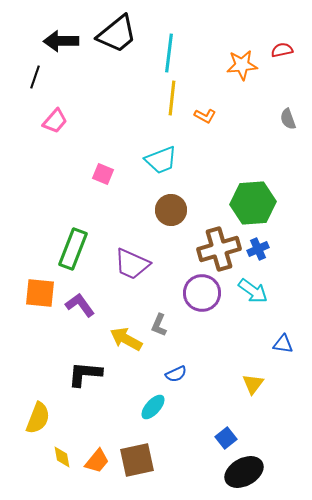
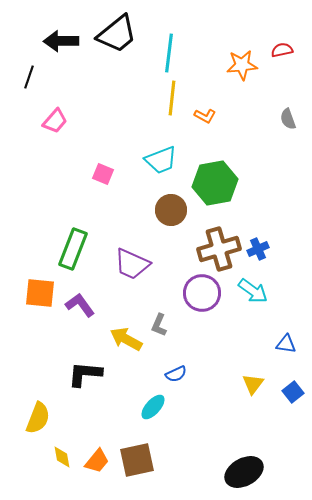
black line: moved 6 px left
green hexagon: moved 38 px left, 20 px up; rotated 6 degrees counterclockwise
blue triangle: moved 3 px right
blue square: moved 67 px right, 46 px up
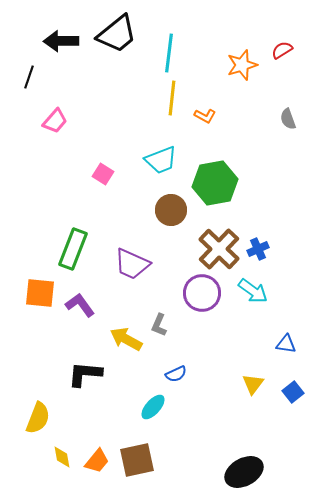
red semicircle: rotated 20 degrees counterclockwise
orange star: rotated 12 degrees counterclockwise
pink square: rotated 10 degrees clockwise
brown cross: rotated 30 degrees counterclockwise
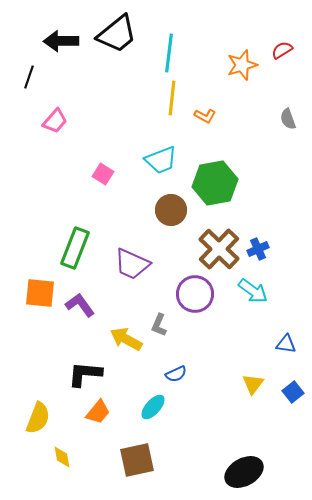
green rectangle: moved 2 px right, 1 px up
purple circle: moved 7 px left, 1 px down
orange trapezoid: moved 1 px right, 49 px up
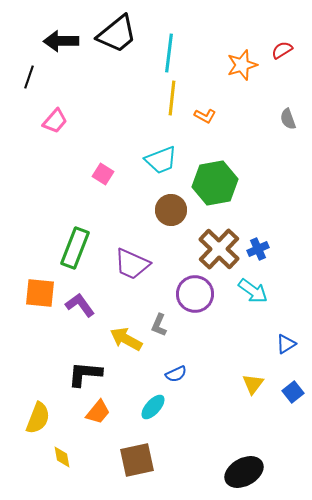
blue triangle: rotated 40 degrees counterclockwise
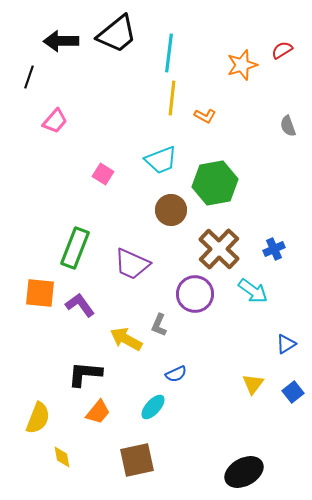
gray semicircle: moved 7 px down
blue cross: moved 16 px right
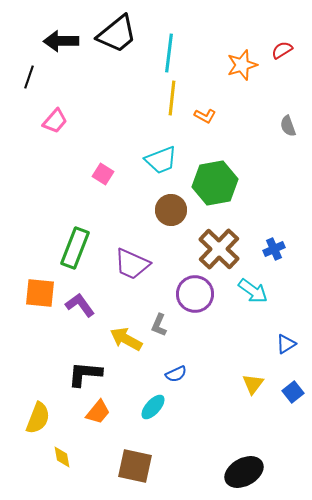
brown square: moved 2 px left, 6 px down; rotated 24 degrees clockwise
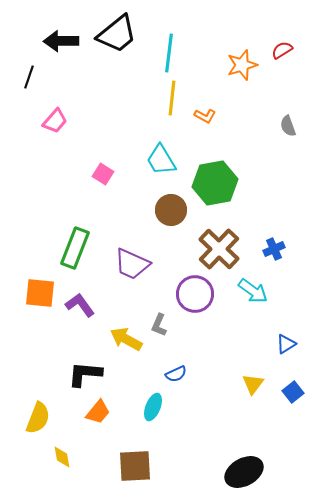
cyan trapezoid: rotated 80 degrees clockwise
cyan ellipse: rotated 20 degrees counterclockwise
brown square: rotated 15 degrees counterclockwise
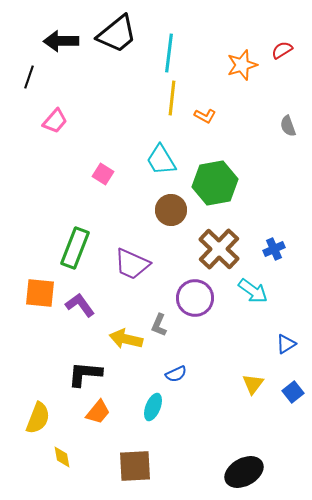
purple circle: moved 4 px down
yellow arrow: rotated 16 degrees counterclockwise
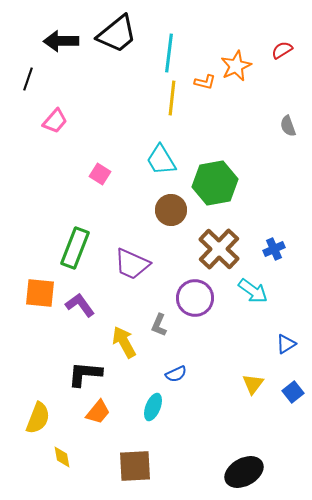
orange star: moved 6 px left, 1 px down; rotated 8 degrees counterclockwise
black line: moved 1 px left, 2 px down
orange L-shape: moved 34 px up; rotated 15 degrees counterclockwise
pink square: moved 3 px left
yellow arrow: moved 2 px left, 3 px down; rotated 48 degrees clockwise
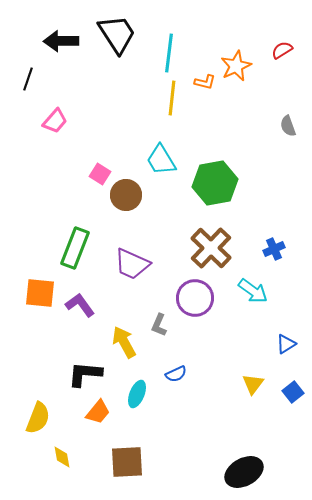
black trapezoid: rotated 84 degrees counterclockwise
brown circle: moved 45 px left, 15 px up
brown cross: moved 8 px left, 1 px up
cyan ellipse: moved 16 px left, 13 px up
brown square: moved 8 px left, 4 px up
